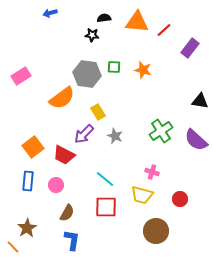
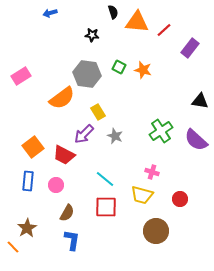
black semicircle: moved 9 px right, 6 px up; rotated 80 degrees clockwise
green square: moved 5 px right; rotated 24 degrees clockwise
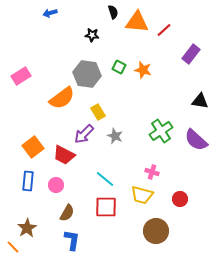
purple rectangle: moved 1 px right, 6 px down
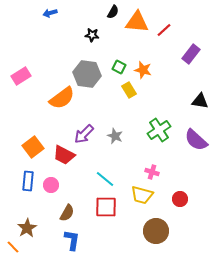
black semicircle: rotated 48 degrees clockwise
yellow rectangle: moved 31 px right, 22 px up
green cross: moved 2 px left, 1 px up
pink circle: moved 5 px left
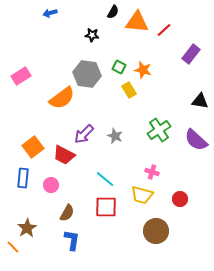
blue rectangle: moved 5 px left, 3 px up
